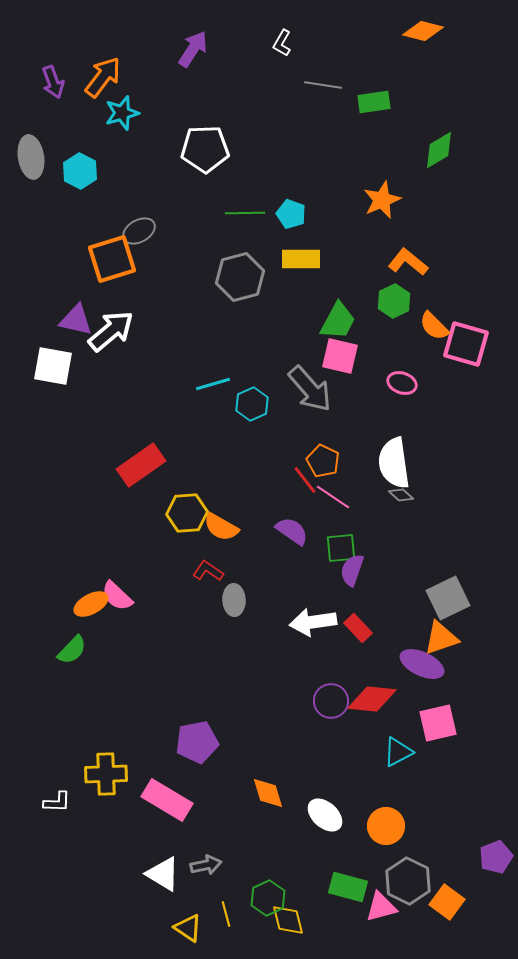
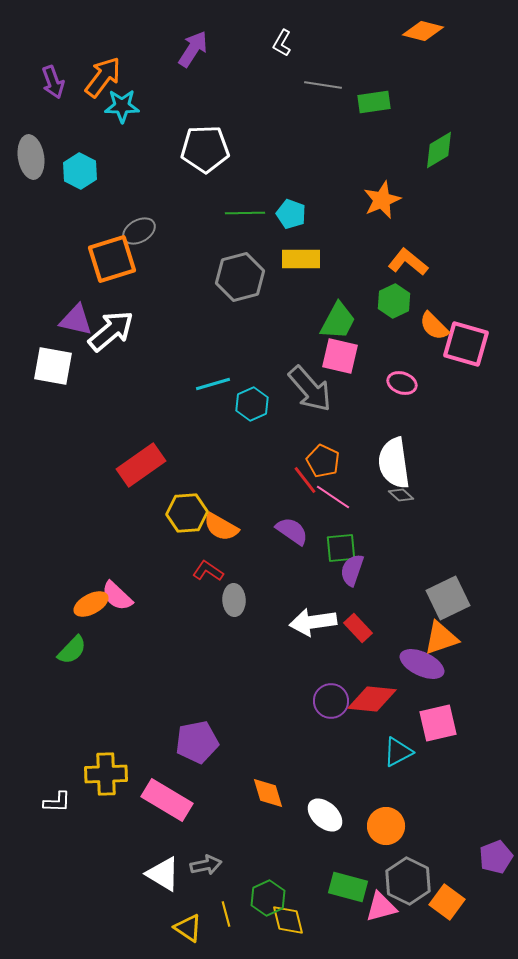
cyan star at (122, 113): moved 7 px up; rotated 16 degrees clockwise
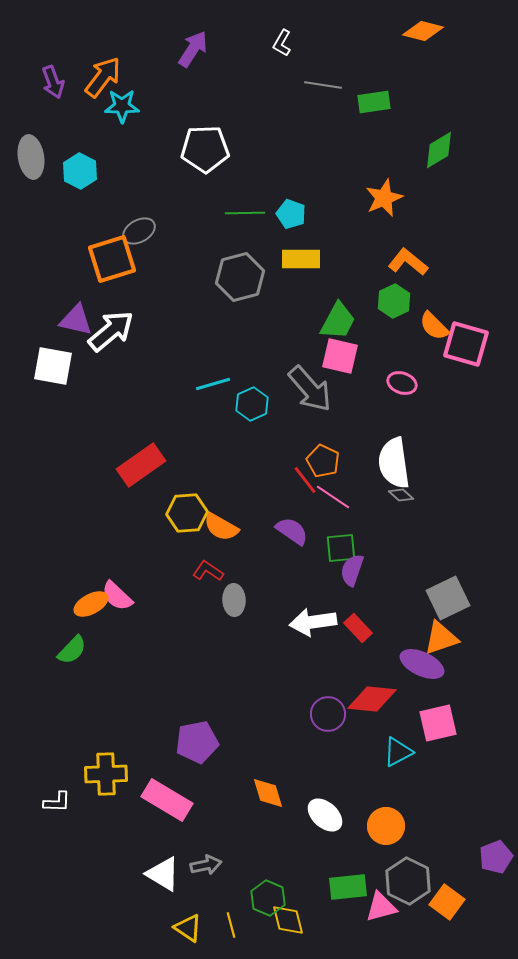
orange star at (382, 200): moved 2 px right, 2 px up
purple circle at (331, 701): moved 3 px left, 13 px down
green rectangle at (348, 887): rotated 21 degrees counterclockwise
green hexagon at (268, 898): rotated 12 degrees counterclockwise
yellow line at (226, 914): moved 5 px right, 11 px down
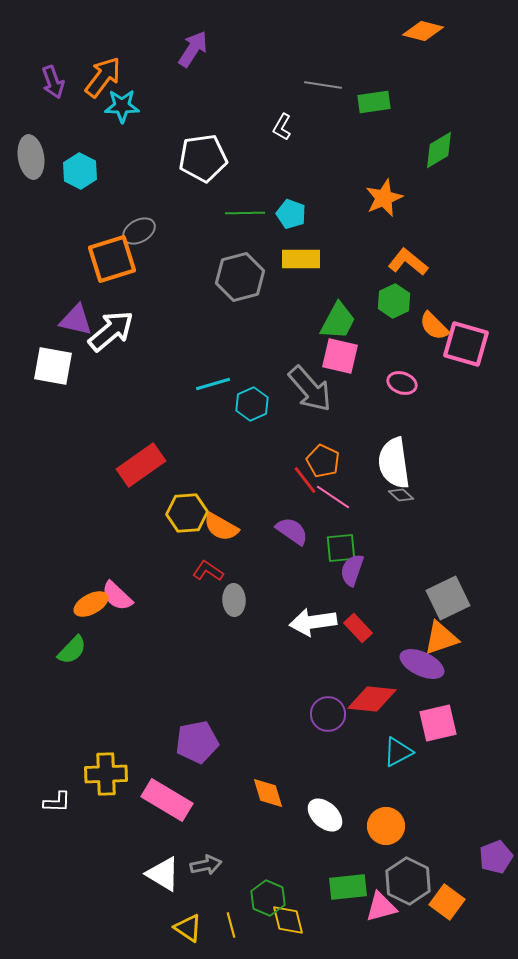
white L-shape at (282, 43): moved 84 px down
white pentagon at (205, 149): moved 2 px left, 9 px down; rotated 6 degrees counterclockwise
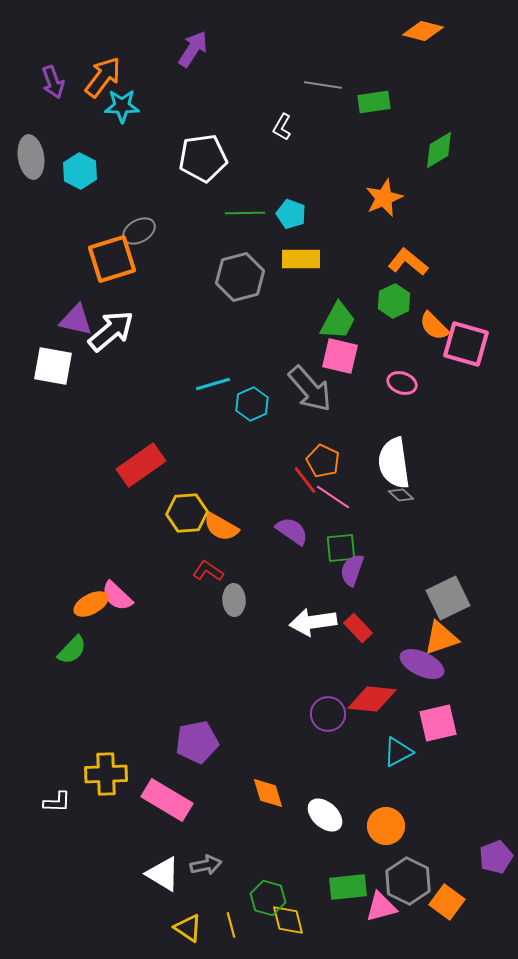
green hexagon at (268, 898): rotated 8 degrees counterclockwise
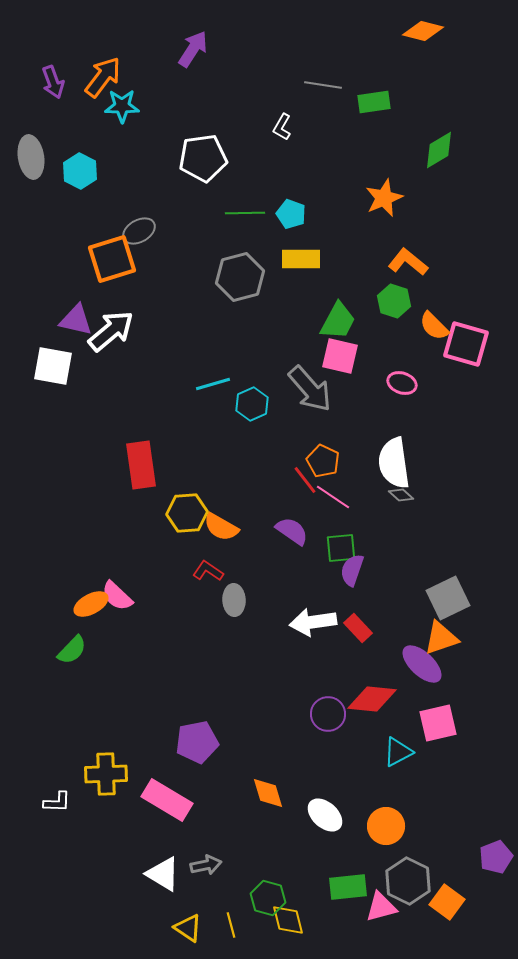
green hexagon at (394, 301): rotated 16 degrees counterclockwise
red rectangle at (141, 465): rotated 63 degrees counterclockwise
purple ellipse at (422, 664): rotated 18 degrees clockwise
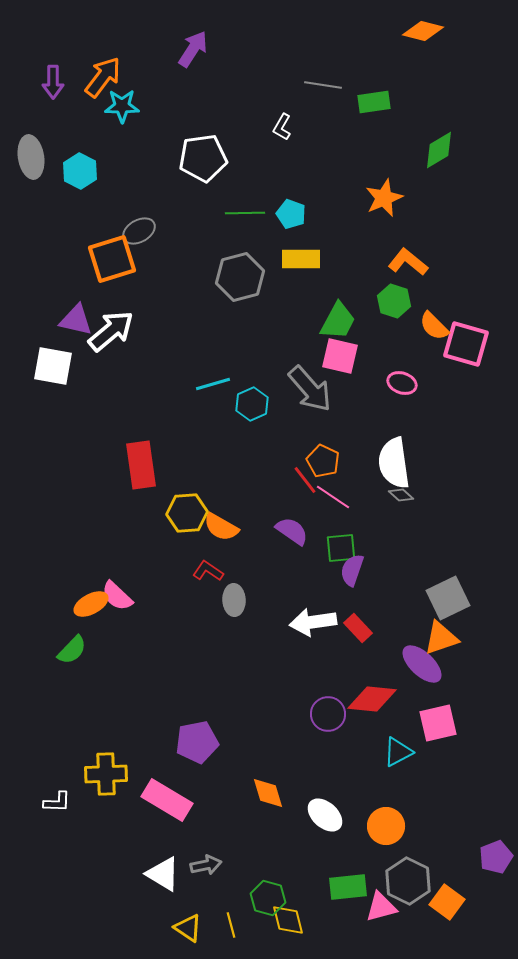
purple arrow at (53, 82): rotated 20 degrees clockwise
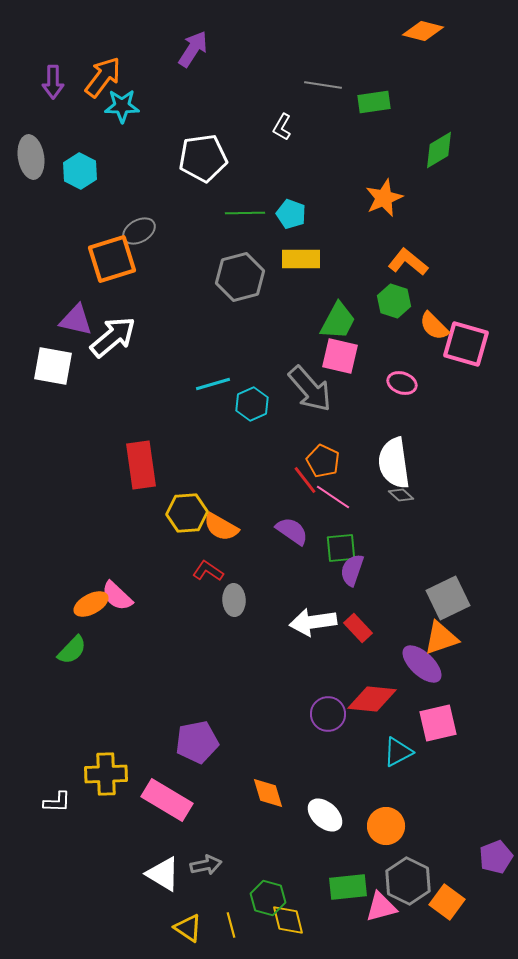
white arrow at (111, 331): moved 2 px right, 6 px down
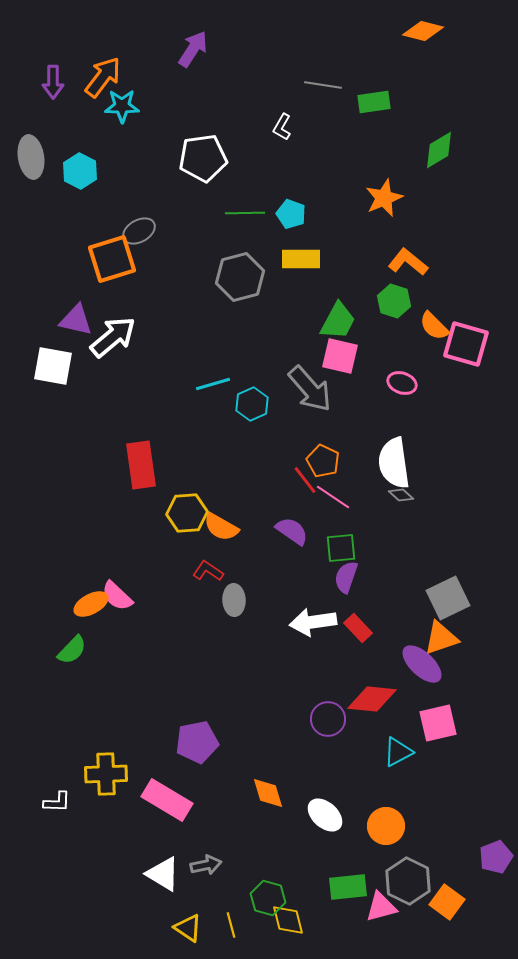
purple semicircle at (352, 570): moved 6 px left, 7 px down
purple circle at (328, 714): moved 5 px down
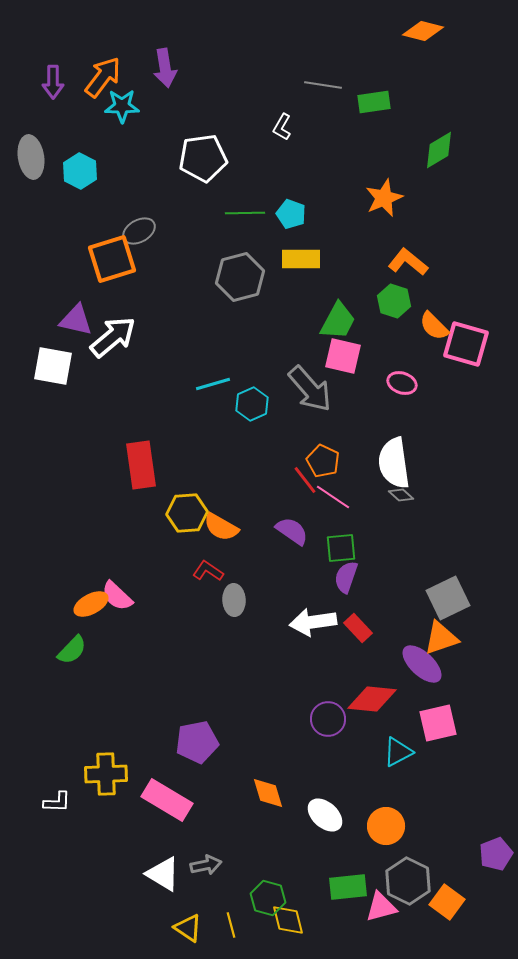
purple arrow at (193, 49): moved 28 px left, 19 px down; rotated 138 degrees clockwise
pink square at (340, 356): moved 3 px right
purple pentagon at (496, 857): moved 3 px up
